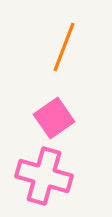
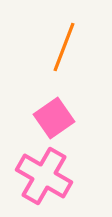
pink cross: rotated 14 degrees clockwise
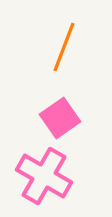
pink square: moved 6 px right
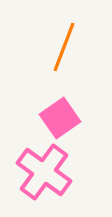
pink cross: moved 4 px up; rotated 6 degrees clockwise
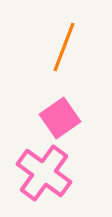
pink cross: moved 1 px down
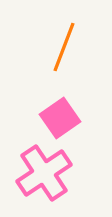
pink cross: rotated 20 degrees clockwise
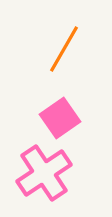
orange line: moved 2 px down; rotated 9 degrees clockwise
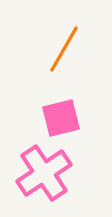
pink square: moved 1 px right; rotated 21 degrees clockwise
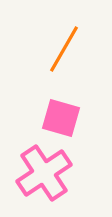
pink square: rotated 30 degrees clockwise
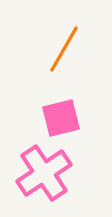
pink square: rotated 30 degrees counterclockwise
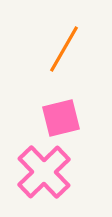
pink cross: moved 1 px up; rotated 10 degrees counterclockwise
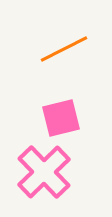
orange line: rotated 33 degrees clockwise
